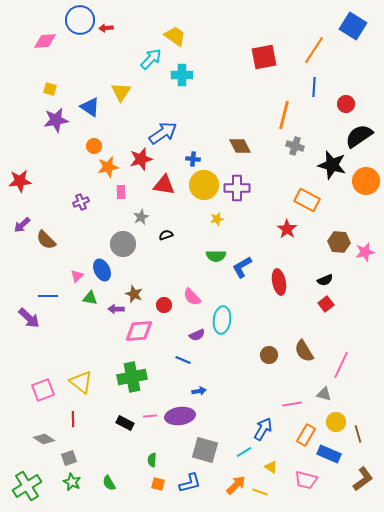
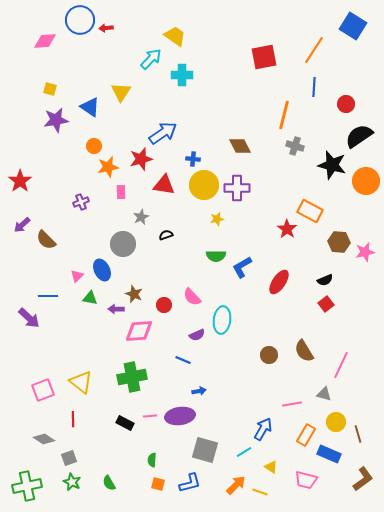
red star at (20, 181): rotated 30 degrees counterclockwise
orange rectangle at (307, 200): moved 3 px right, 11 px down
red ellipse at (279, 282): rotated 45 degrees clockwise
green cross at (27, 486): rotated 20 degrees clockwise
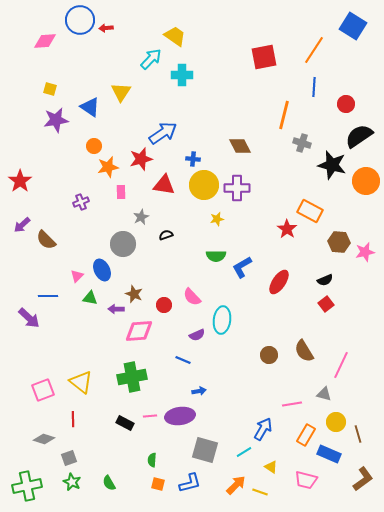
gray cross at (295, 146): moved 7 px right, 3 px up
gray diamond at (44, 439): rotated 15 degrees counterclockwise
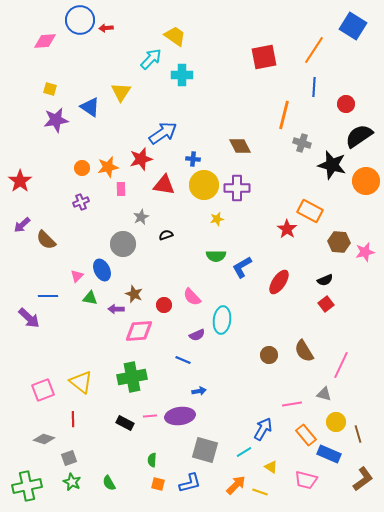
orange circle at (94, 146): moved 12 px left, 22 px down
pink rectangle at (121, 192): moved 3 px up
orange rectangle at (306, 435): rotated 70 degrees counterclockwise
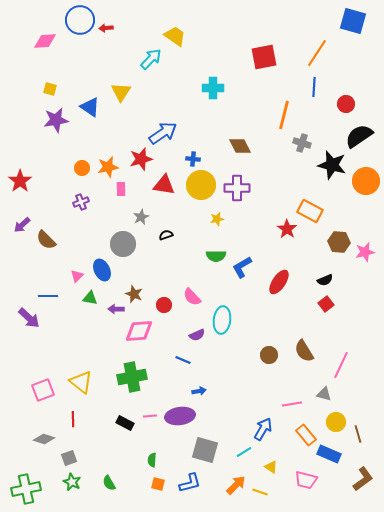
blue square at (353, 26): moved 5 px up; rotated 16 degrees counterclockwise
orange line at (314, 50): moved 3 px right, 3 px down
cyan cross at (182, 75): moved 31 px right, 13 px down
yellow circle at (204, 185): moved 3 px left
green cross at (27, 486): moved 1 px left, 3 px down
